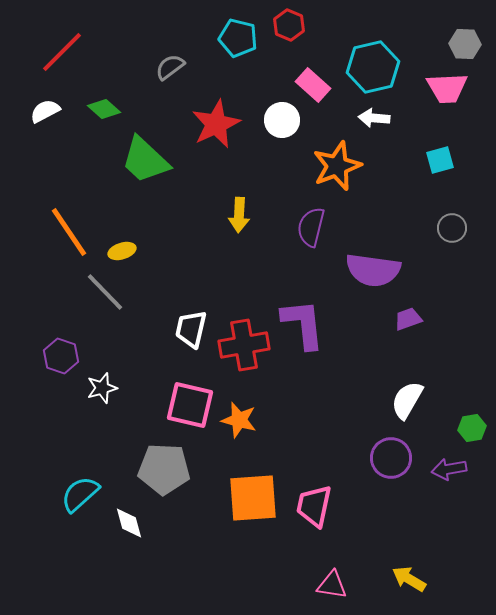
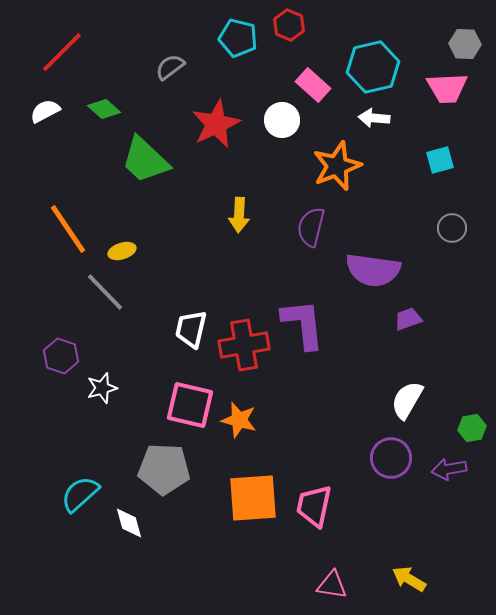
orange line at (69, 232): moved 1 px left, 3 px up
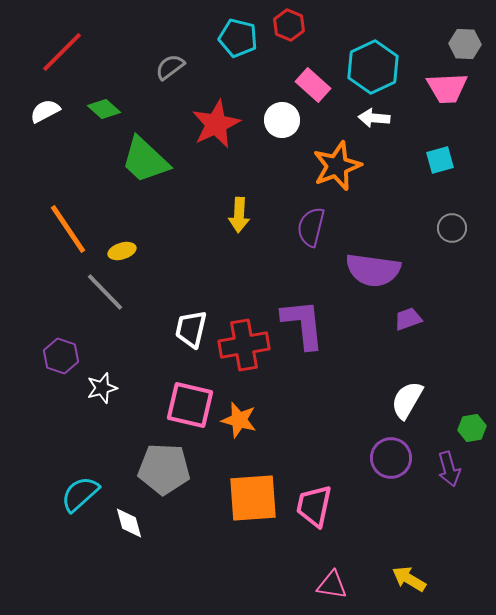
cyan hexagon at (373, 67): rotated 12 degrees counterclockwise
purple arrow at (449, 469): rotated 96 degrees counterclockwise
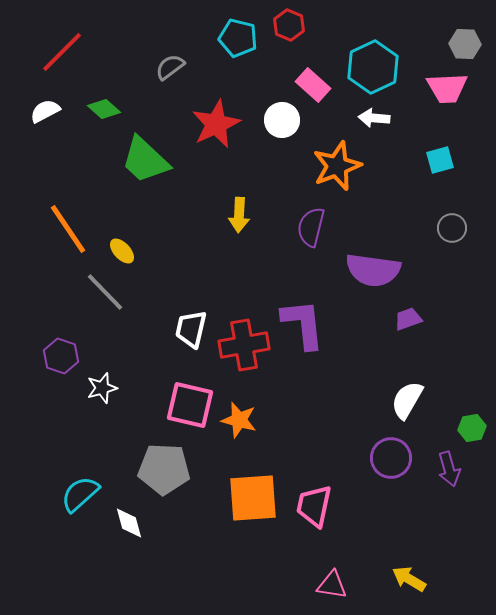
yellow ellipse at (122, 251): rotated 64 degrees clockwise
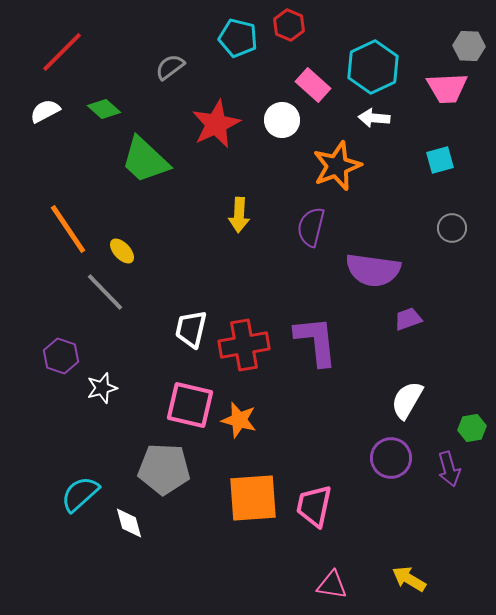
gray hexagon at (465, 44): moved 4 px right, 2 px down
purple L-shape at (303, 324): moved 13 px right, 17 px down
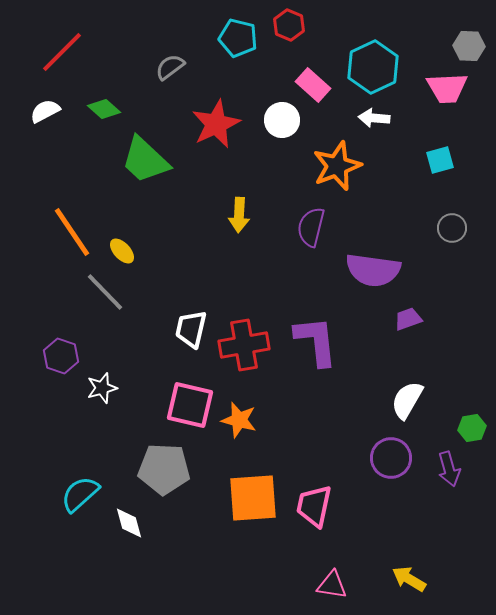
orange line at (68, 229): moved 4 px right, 3 px down
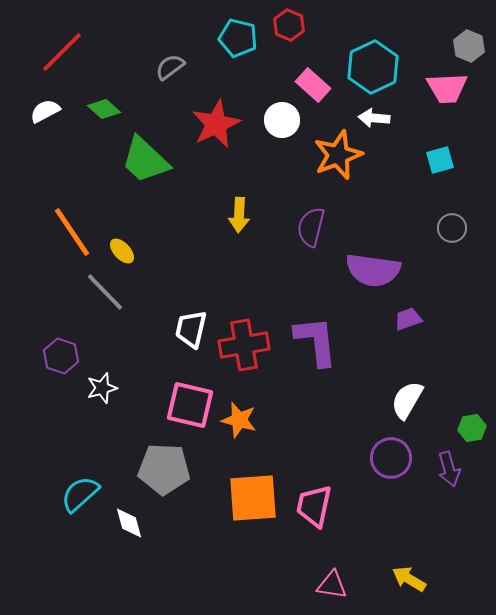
gray hexagon at (469, 46): rotated 20 degrees clockwise
orange star at (337, 166): moved 1 px right, 11 px up
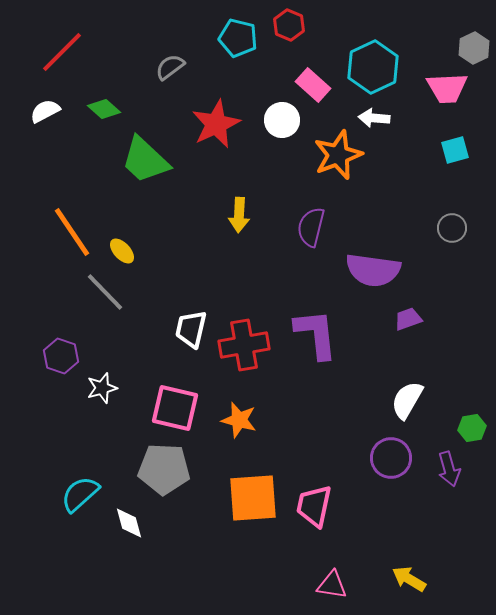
gray hexagon at (469, 46): moved 5 px right, 2 px down; rotated 12 degrees clockwise
cyan square at (440, 160): moved 15 px right, 10 px up
purple L-shape at (316, 341): moved 7 px up
pink square at (190, 405): moved 15 px left, 3 px down
